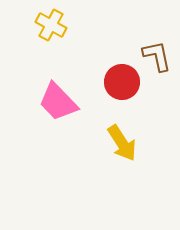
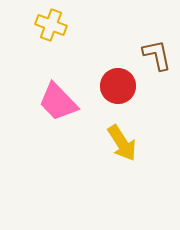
yellow cross: rotated 8 degrees counterclockwise
brown L-shape: moved 1 px up
red circle: moved 4 px left, 4 px down
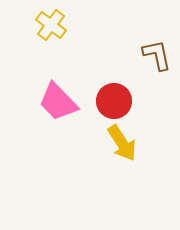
yellow cross: rotated 16 degrees clockwise
red circle: moved 4 px left, 15 px down
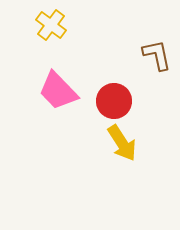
pink trapezoid: moved 11 px up
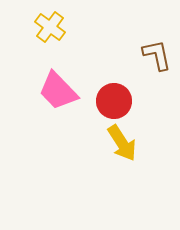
yellow cross: moved 1 px left, 2 px down
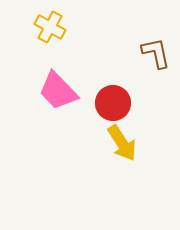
yellow cross: rotated 8 degrees counterclockwise
brown L-shape: moved 1 px left, 2 px up
red circle: moved 1 px left, 2 px down
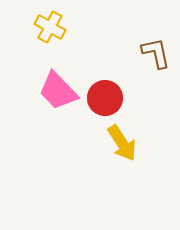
red circle: moved 8 px left, 5 px up
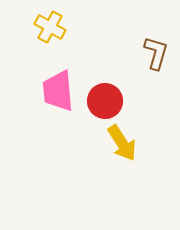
brown L-shape: rotated 28 degrees clockwise
pink trapezoid: rotated 39 degrees clockwise
red circle: moved 3 px down
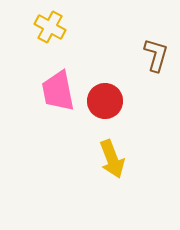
brown L-shape: moved 2 px down
pink trapezoid: rotated 6 degrees counterclockwise
yellow arrow: moved 10 px left, 16 px down; rotated 12 degrees clockwise
